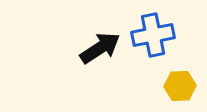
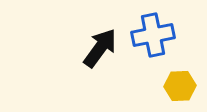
black arrow: rotated 21 degrees counterclockwise
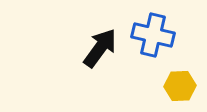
blue cross: rotated 24 degrees clockwise
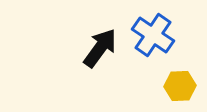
blue cross: rotated 21 degrees clockwise
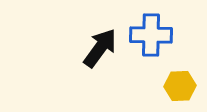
blue cross: moved 2 px left; rotated 33 degrees counterclockwise
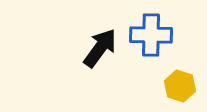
yellow hexagon: rotated 20 degrees clockwise
